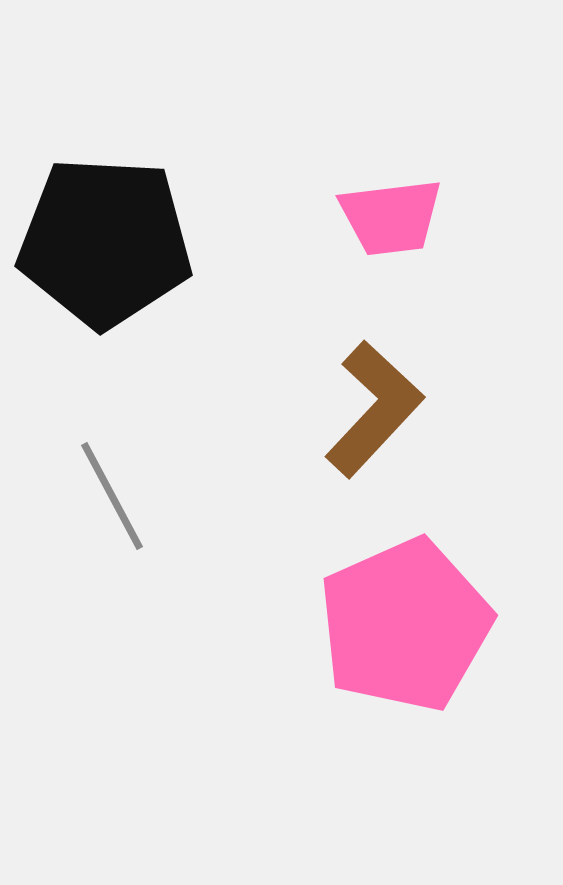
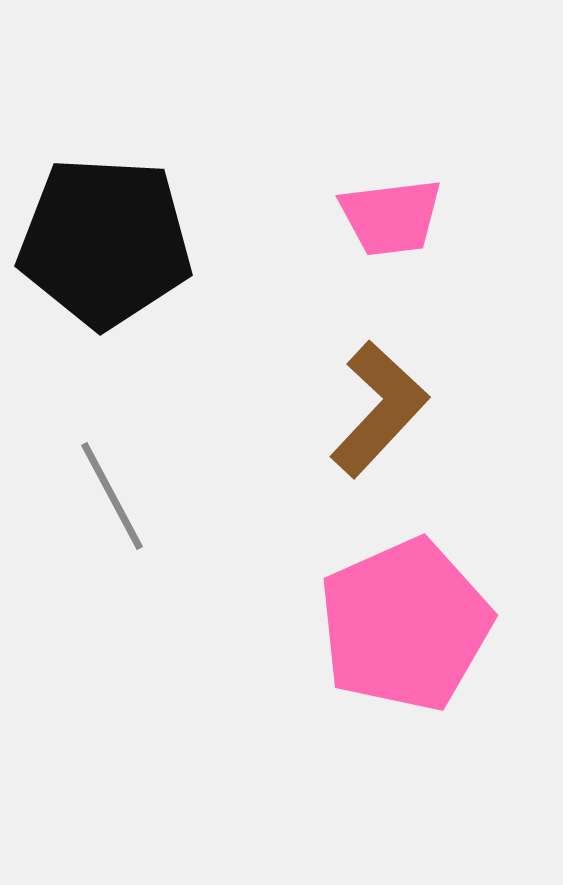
brown L-shape: moved 5 px right
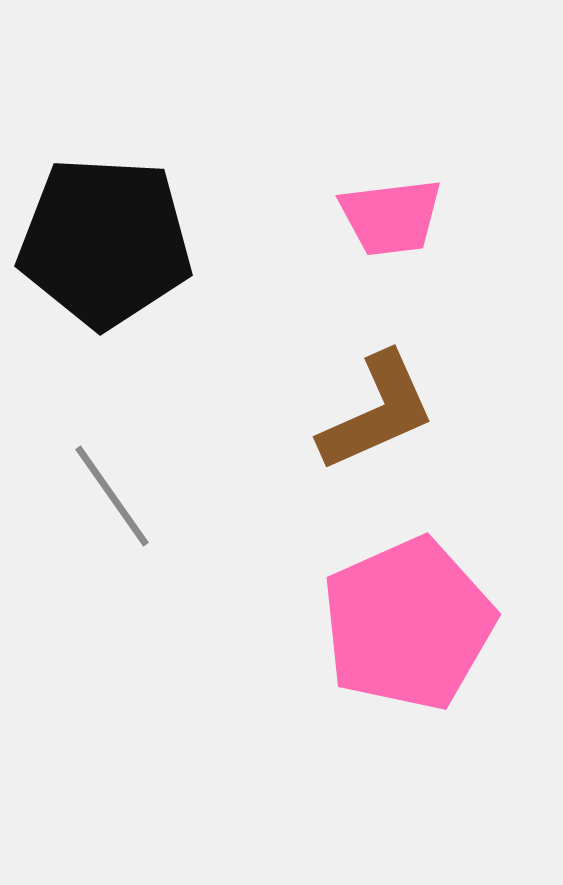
brown L-shape: moved 2 px left, 3 px down; rotated 23 degrees clockwise
gray line: rotated 7 degrees counterclockwise
pink pentagon: moved 3 px right, 1 px up
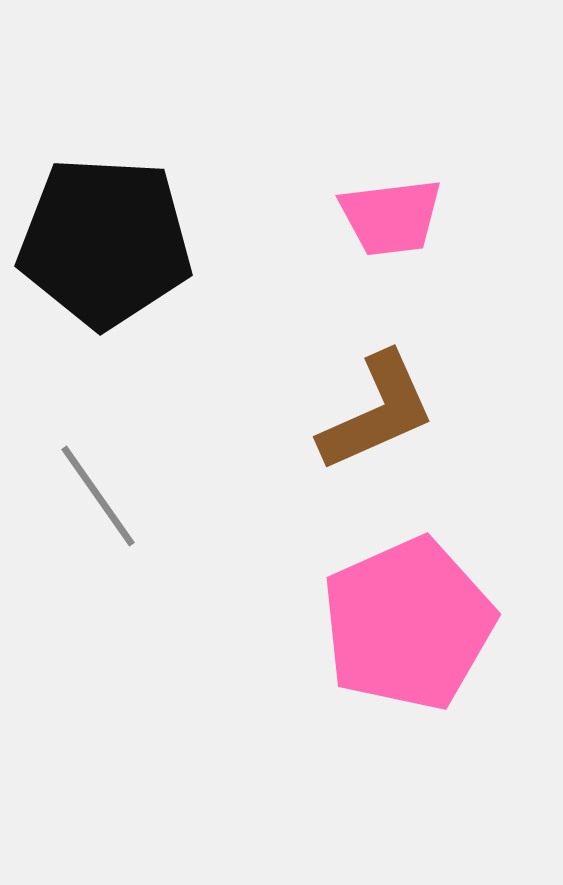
gray line: moved 14 px left
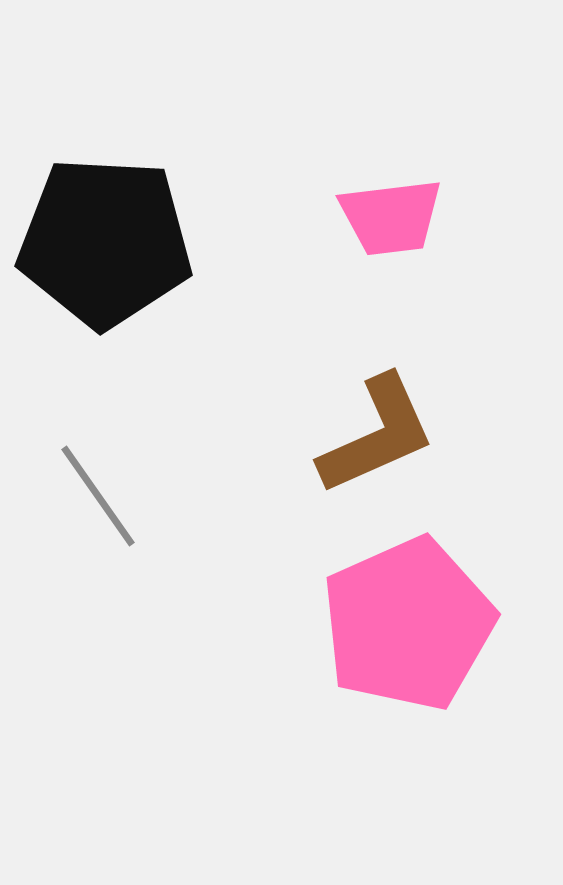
brown L-shape: moved 23 px down
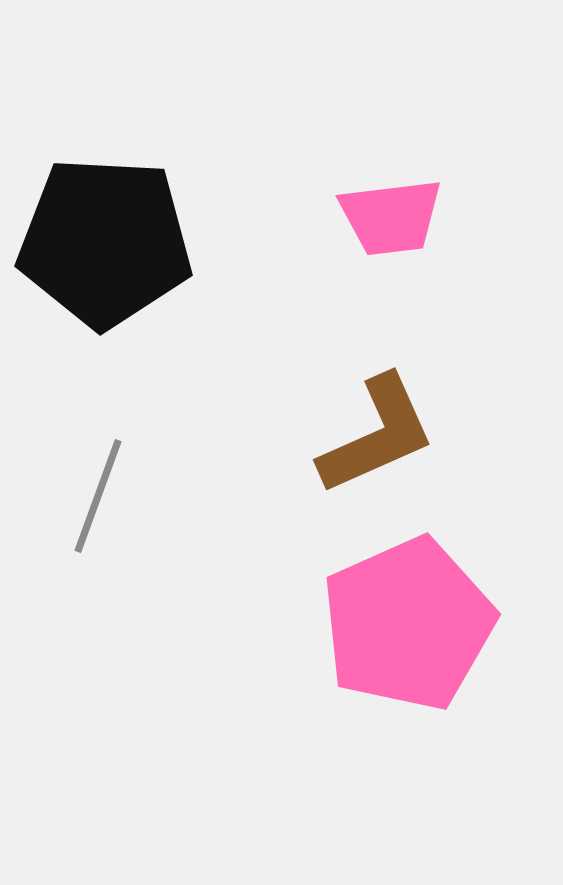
gray line: rotated 55 degrees clockwise
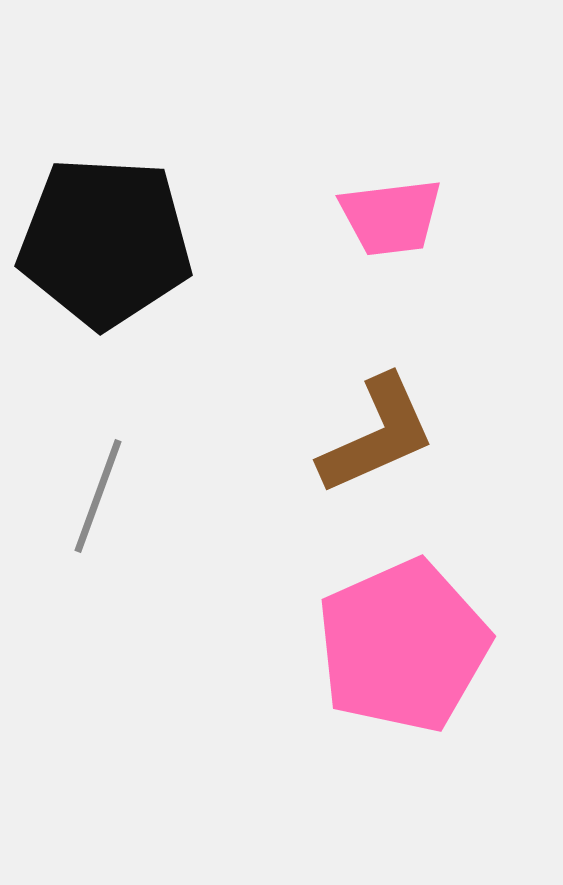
pink pentagon: moved 5 px left, 22 px down
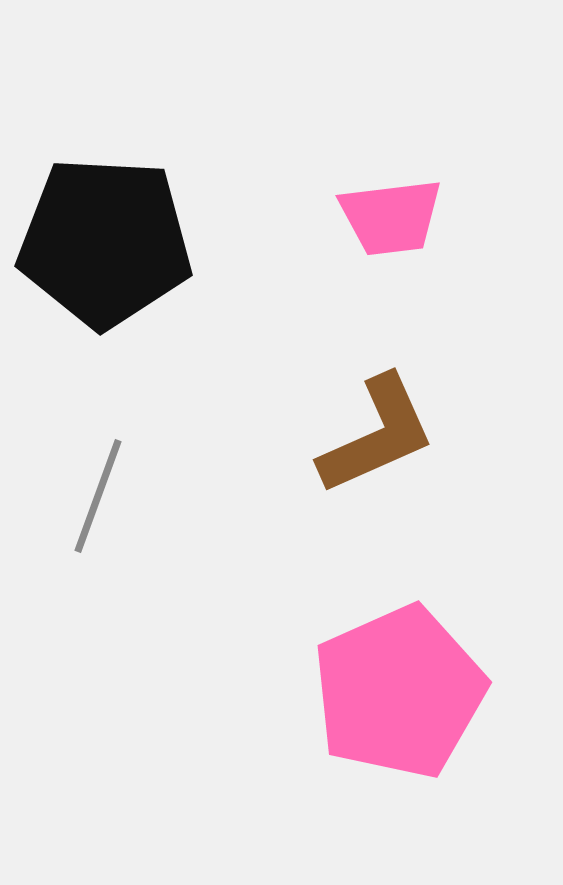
pink pentagon: moved 4 px left, 46 px down
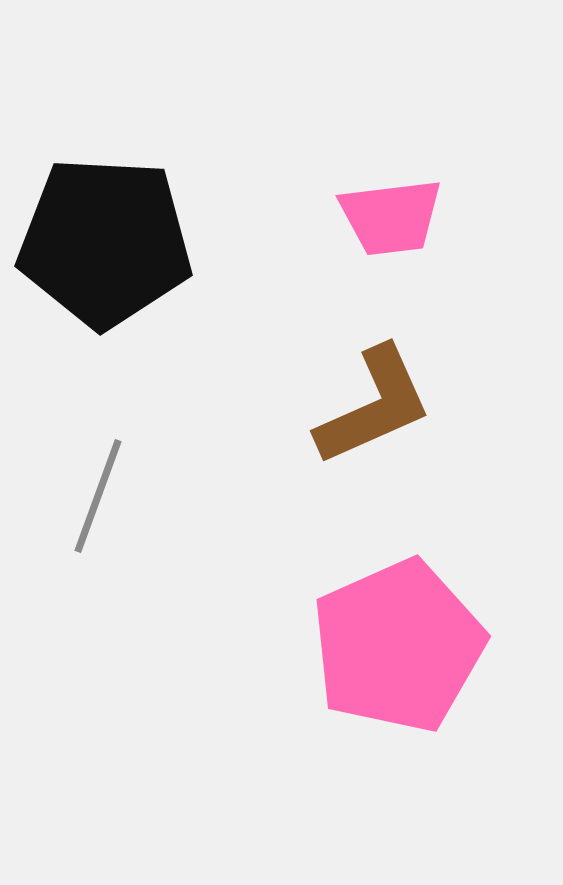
brown L-shape: moved 3 px left, 29 px up
pink pentagon: moved 1 px left, 46 px up
